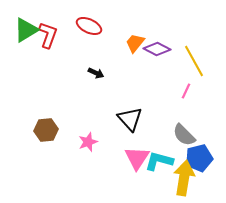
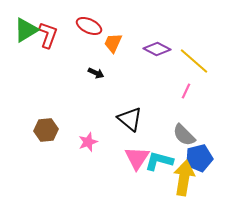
orange trapezoid: moved 22 px left; rotated 15 degrees counterclockwise
yellow line: rotated 20 degrees counterclockwise
black triangle: rotated 8 degrees counterclockwise
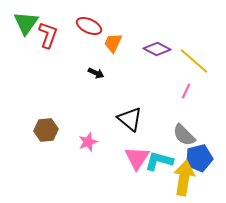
green triangle: moved 7 px up; rotated 24 degrees counterclockwise
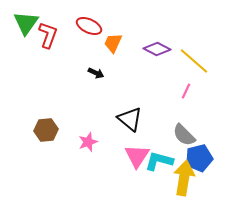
pink triangle: moved 2 px up
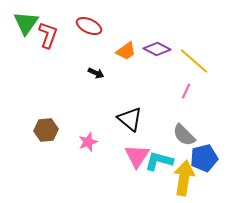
orange trapezoid: moved 13 px right, 8 px down; rotated 150 degrees counterclockwise
blue pentagon: moved 5 px right
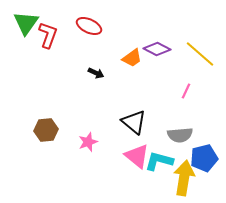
orange trapezoid: moved 6 px right, 7 px down
yellow line: moved 6 px right, 7 px up
black triangle: moved 4 px right, 3 px down
gray semicircle: moved 4 px left; rotated 50 degrees counterclockwise
pink triangle: rotated 24 degrees counterclockwise
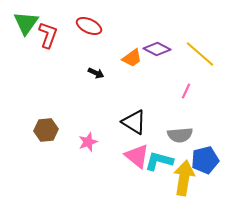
black triangle: rotated 8 degrees counterclockwise
blue pentagon: moved 1 px right, 2 px down
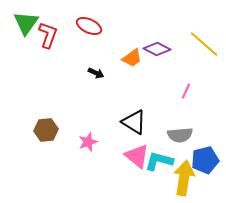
yellow line: moved 4 px right, 10 px up
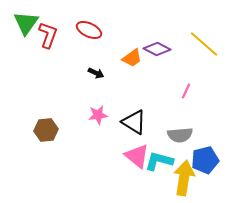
red ellipse: moved 4 px down
pink star: moved 10 px right, 27 px up; rotated 12 degrees clockwise
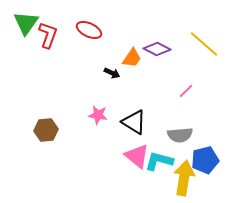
orange trapezoid: rotated 20 degrees counterclockwise
black arrow: moved 16 px right
pink line: rotated 21 degrees clockwise
pink star: rotated 18 degrees clockwise
